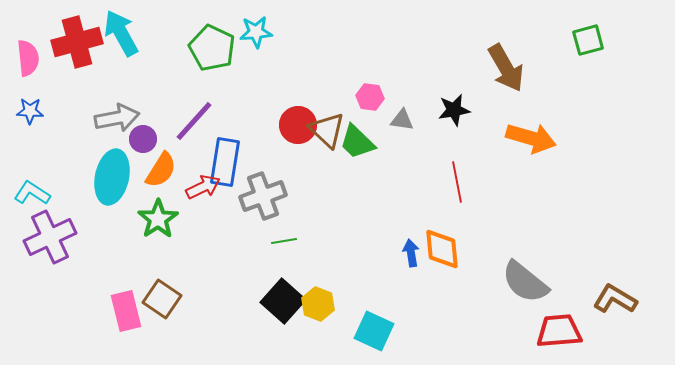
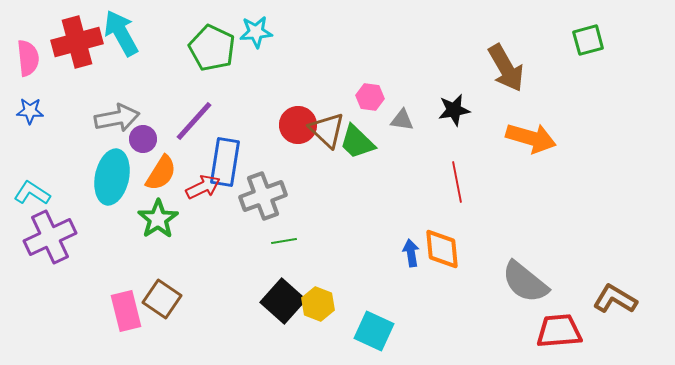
orange semicircle: moved 3 px down
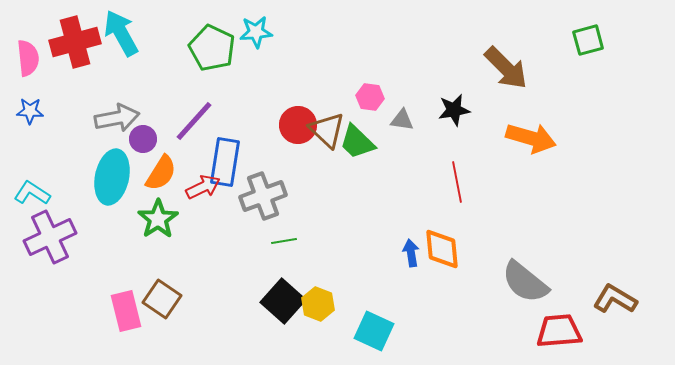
red cross: moved 2 px left
brown arrow: rotated 15 degrees counterclockwise
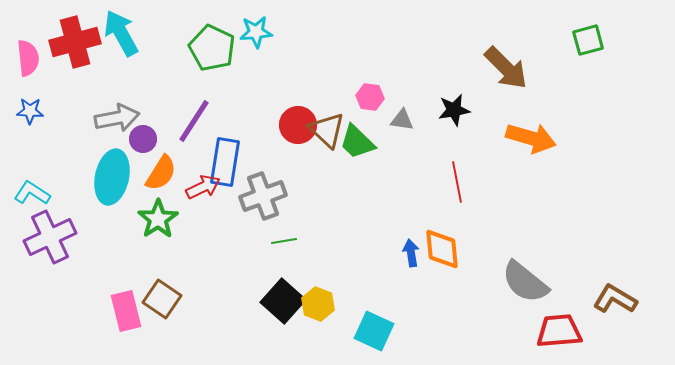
purple line: rotated 9 degrees counterclockwise
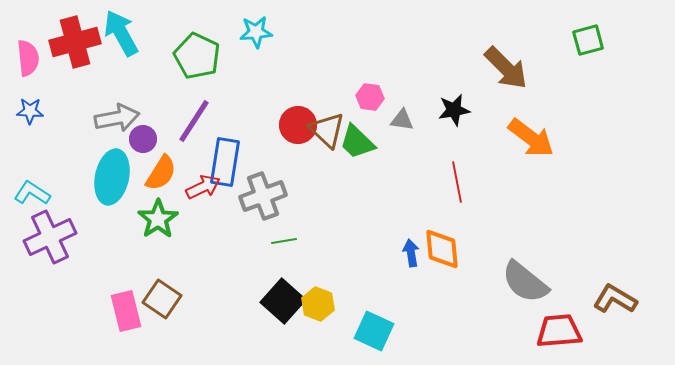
green pentagon: moved 15 px left, 8 px down
orange arrow: rotated 21 degrees clockwise
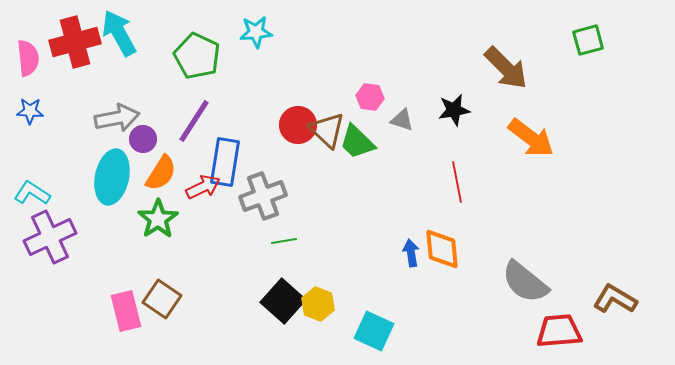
cyan arrow: moved 2 px left
gray triangle: rotated 10 degrees clockwise
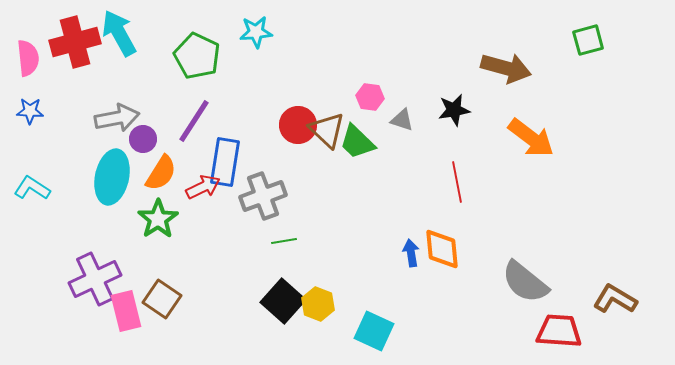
brown arrow: rotated 30 degrees counterclockwise
cyan L-shape: moved 5 px up
purple cross: moved 45 px right, 42 px down
red trapezoid: rotated 9 degrees clockwise
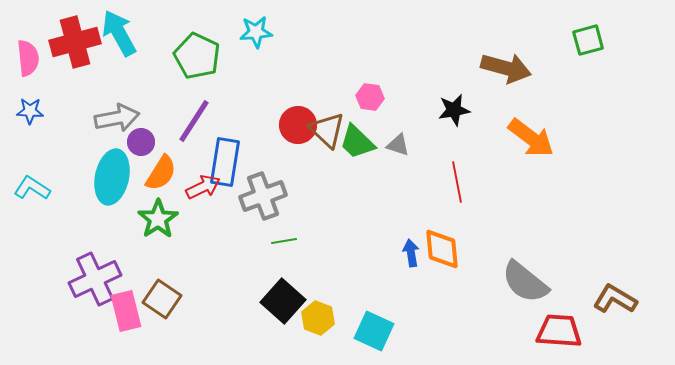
gray triangle: moved 4 px left, 25 px down
purple circle: moved 2 px left, 3 px down
yellow hexagon: moved 14 px down
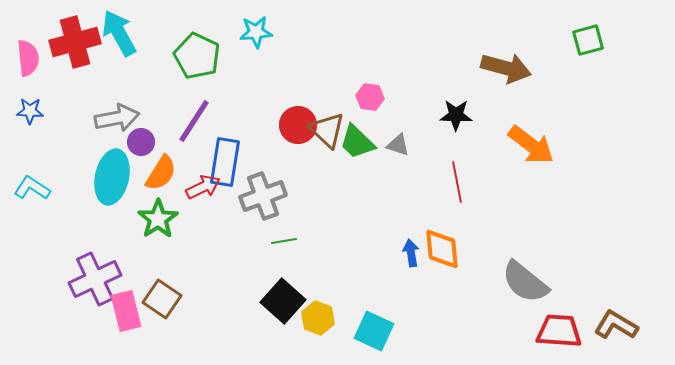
black star: moved 2 px right, 5 px down; rotated 12 degrees clockwise
orange arrow: moved 7 px down
brown L-shape: moved 1 px right, 26 px down
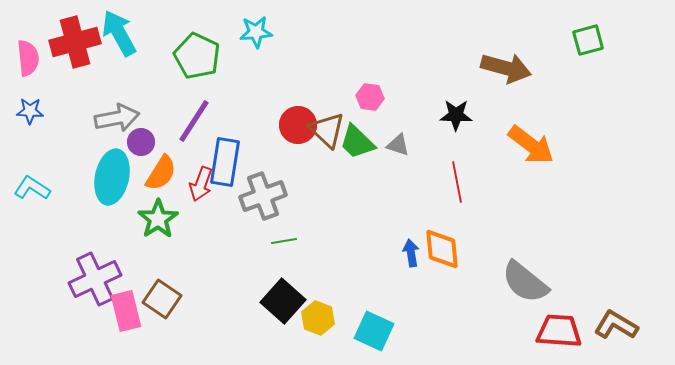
red arrow: moved 2 px left, 3 px up; rotated 136 degrees clockwise
